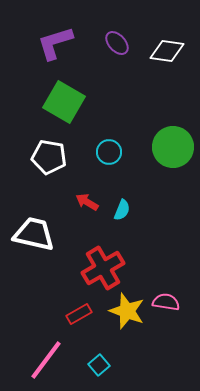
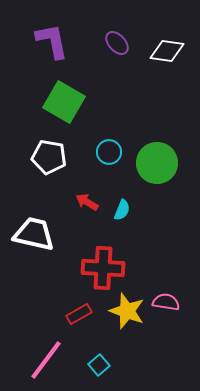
purple L-shape: moved 3 px left, 2 px up; rotated 96 degrees clockwise
green circle: moved 16 px left, 16 px down
red cross: rotated 33 degrees clockwise
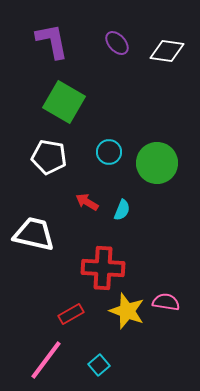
red rectangle: moved 8 px left
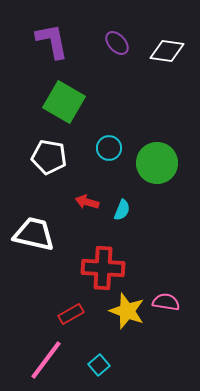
cyan circle: moved 4 px up
red arrow: rotated 15 degrees counterclockwise
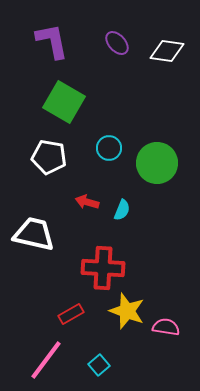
pink semicircle: moved 25 px down
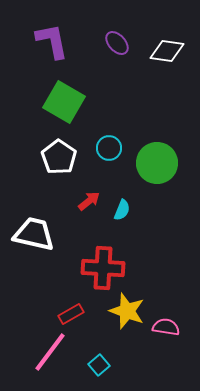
white pentagon: moved 10 px right; rotated 24 degrees clockwise
red arrow: moved 2 px right, 1 px up; rotated 125 degrees clockwise
pink line: moved 4 px right, 8 px up
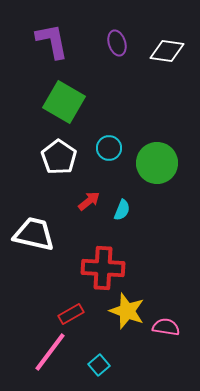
purple ellipse: rotated 25 degrees clockwise
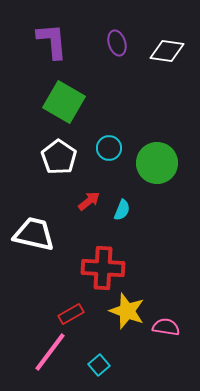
purple L-shape: rotated 6 degrees clockwise
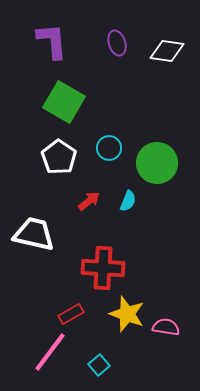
cyan semicircle: moved 6 px right, 9 px up
yellow star: moved 3 px down
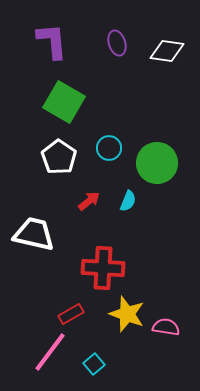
cyan square: moved 5 px left, 1 px up
